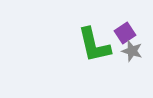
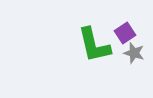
gray star: moved 2 px right, 2 px down
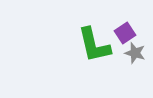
gray star: moved 1 px right
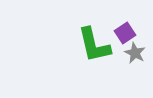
gray star: rotated 10 degrees clockwise
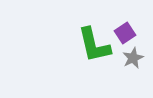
gray star: moved 2 px left, 5 px down; rotated 20 degrees clockwise
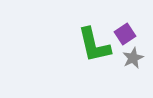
purple square: moved 1 px down
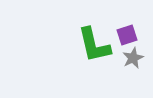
purple square: moved 2 px right, 1 px down; rotated 15 degrees clockwise
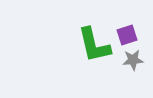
gray star: moved 2 px down; rotated 20 degrees clockwise
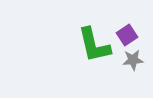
purple square: rotated 15 degrees counterclockwise
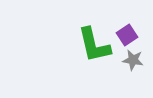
gray star: rotated 15 degrees clockwise
